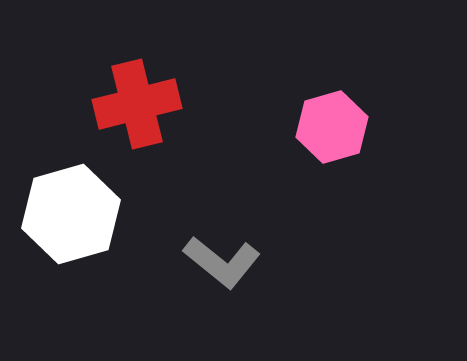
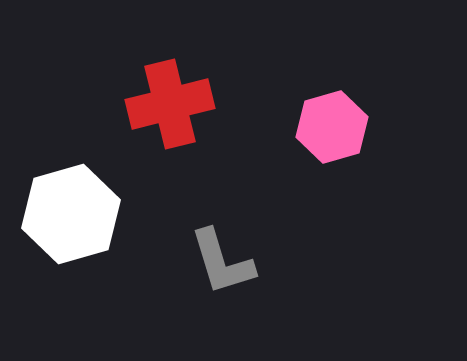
red cross: moved 33 px right
gray L-shape: rotated 34 degrees clockwise
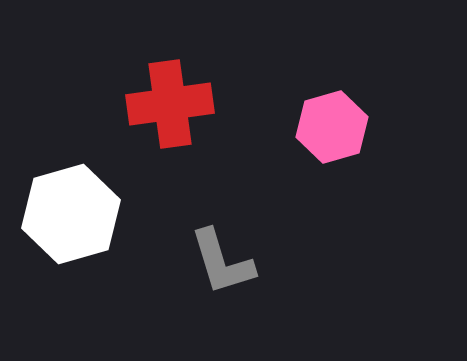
red cross: rotated 6 degrees clockwise
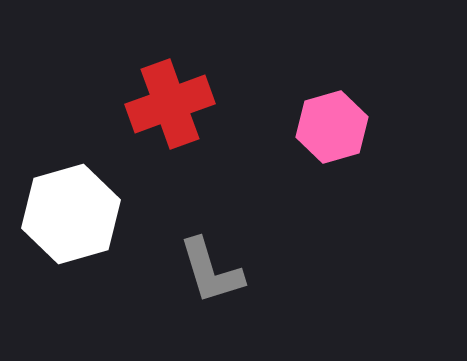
red cross: rotated 12 degrees counterclockwise
gray L-shape: moved 11 px left, 9 px down
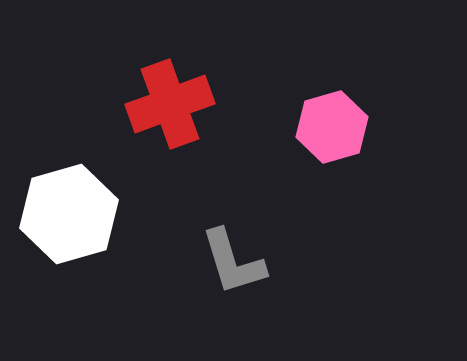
white hexagon: moved 2 px left
gray L-shape: moved 22 px right, 9 px up
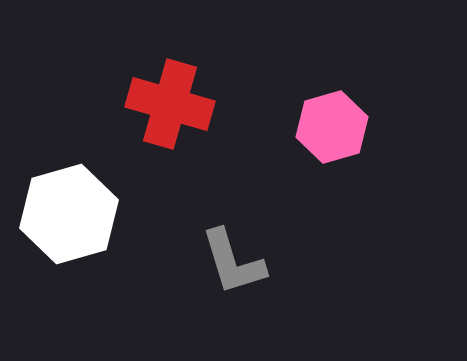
red cross: rotated 36 degrees clockwise
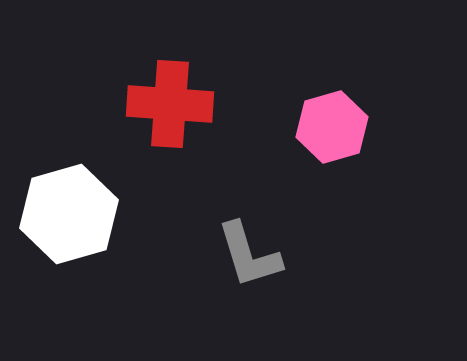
red cross: rotated 12 degrees counterclockwise
gray L-shape: moved 16 px right, 7 px up
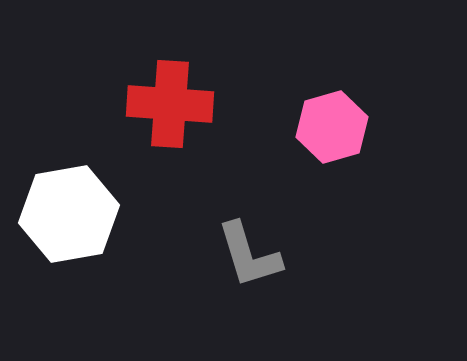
white hexagon: rotated 6 degrees clockwise
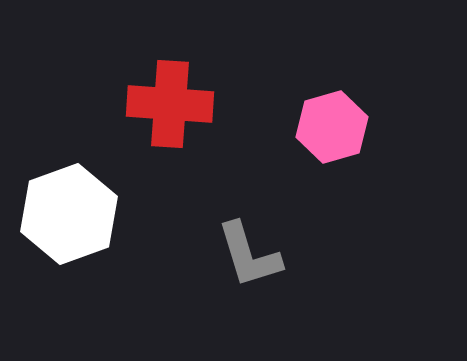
white hexagon: rotated 10 degrees counterclockwise
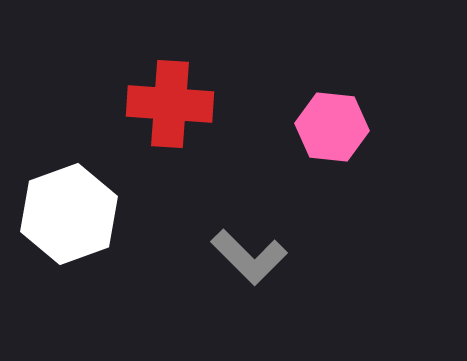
pink hexagon: rotated 22 degrees clockwise
gray L-shape: moved 2 px down; rotated 28 degrees counterclockwise
